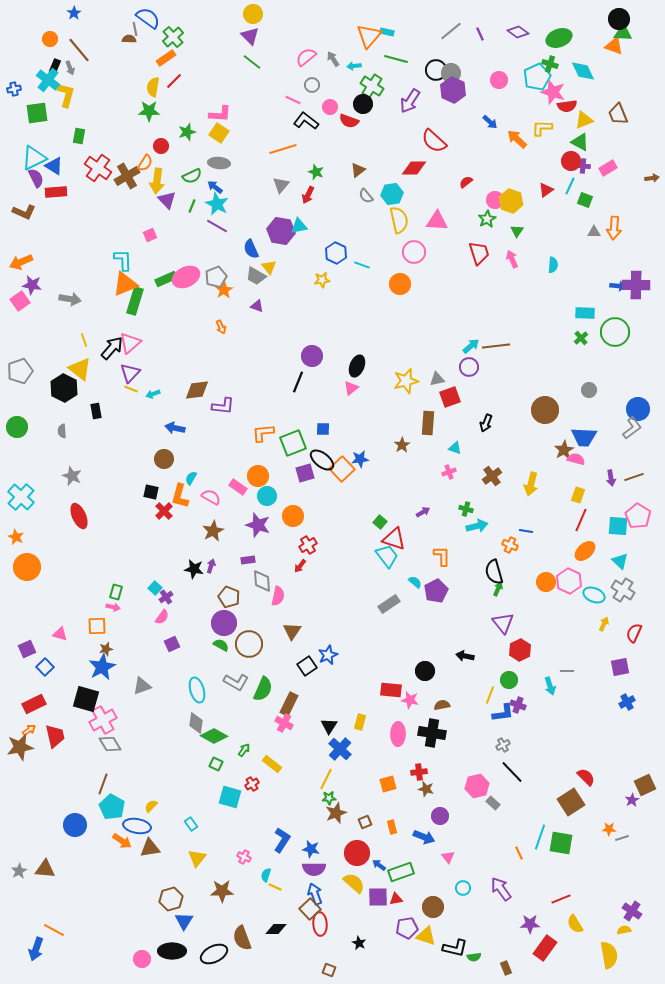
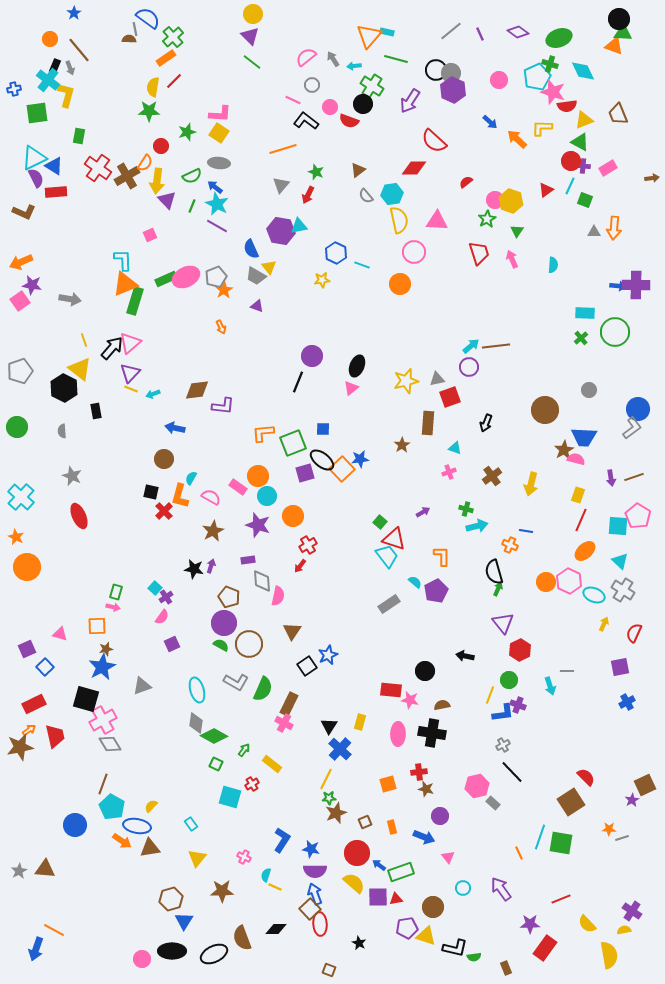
purple semicircle at (314, 869): moved 1 px right, 2 px down
yellow semicircle at (575, 924): moved 12 px right; rotated 12 degrees counterclockwise
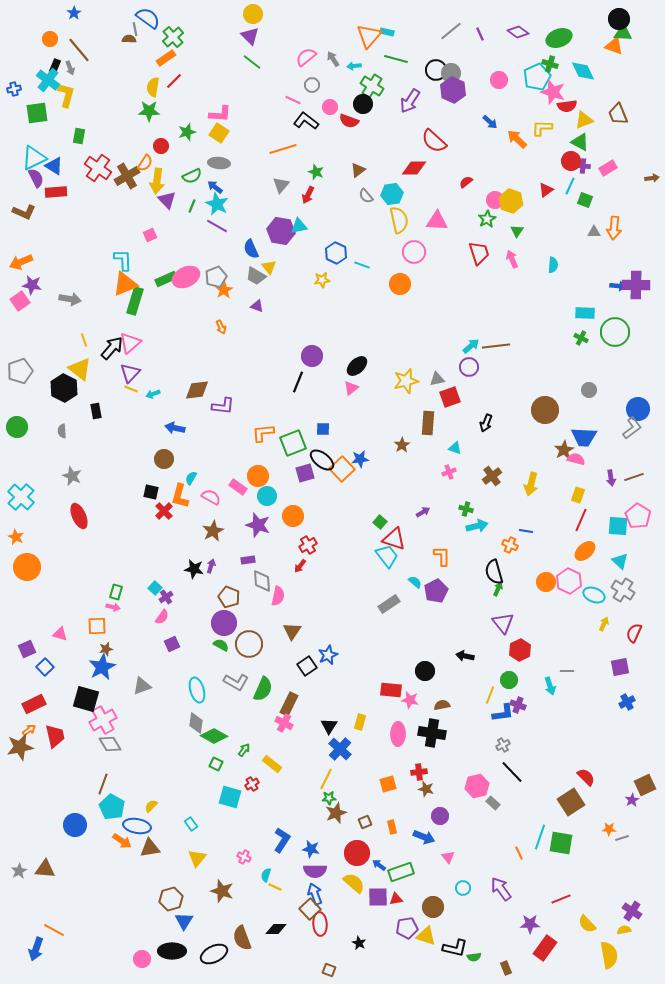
green cross at (581, 338): rotated 24 degrees counterclockwise
black ellipse at (357, 366): rotated 25 degrees clockwise
brown star at (222, 891): rotated 20 degrees clockwise
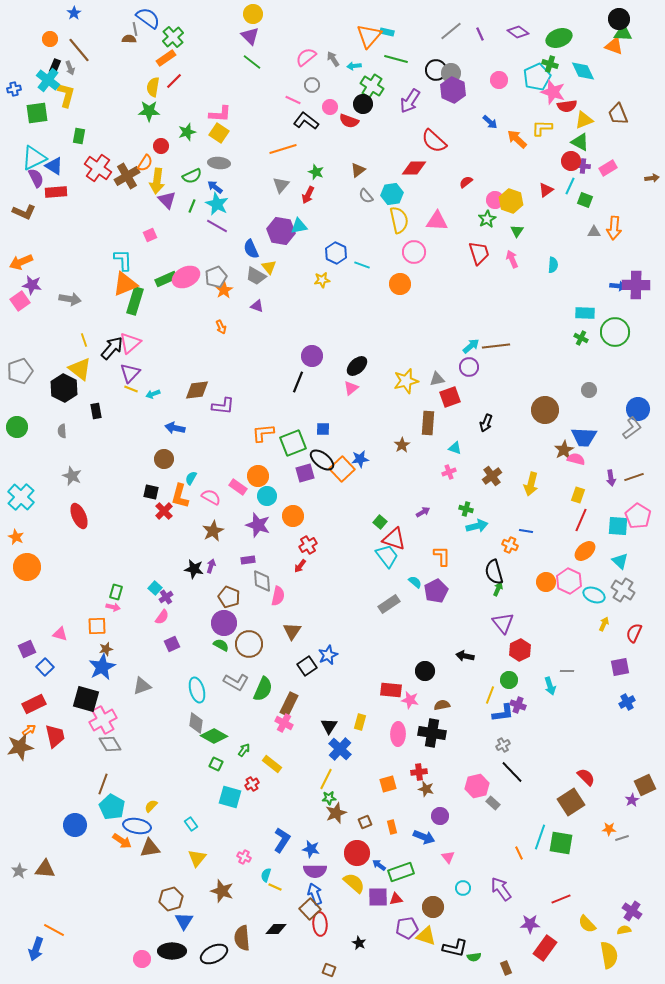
brown semicircle at (242, 938): rotated 15 degrees clockwise
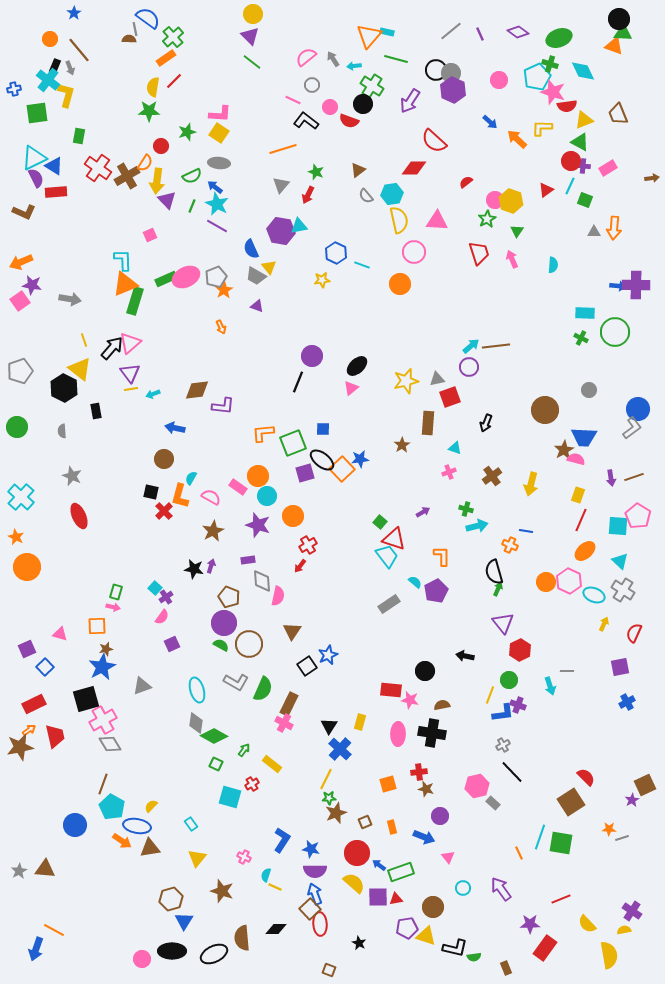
purple triangle at (130, 373): rotated 20 degrees counterclockwise
yellow line at (131, 389): rotated 32 degrees counterclockwise
black square at (86, 699): rotated 32 degrees counterclockwise
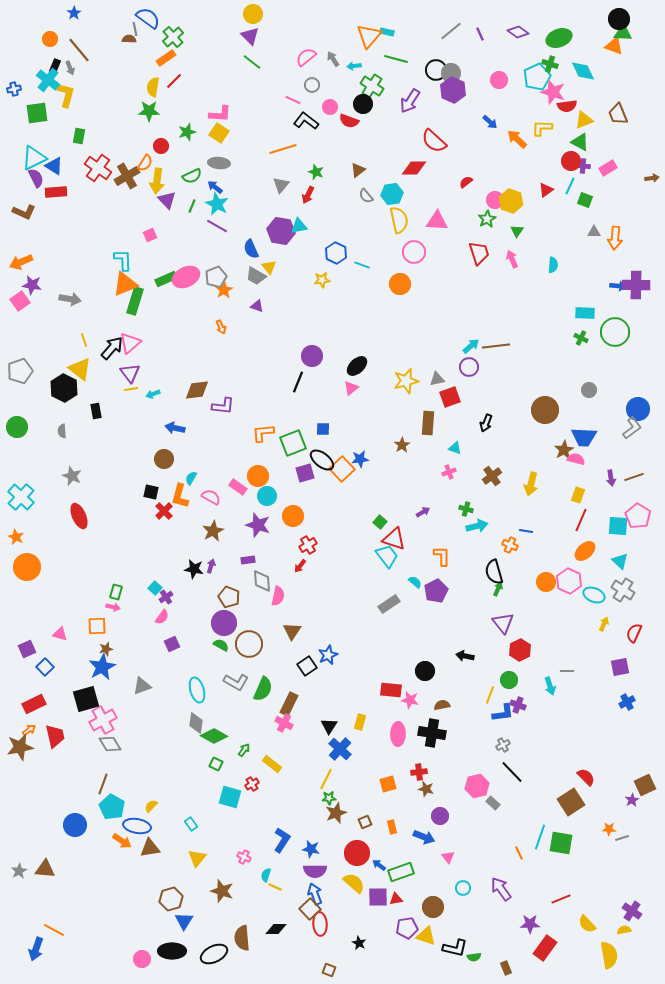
orange arrow at (614, 228): moved 1 px right, 10 px down
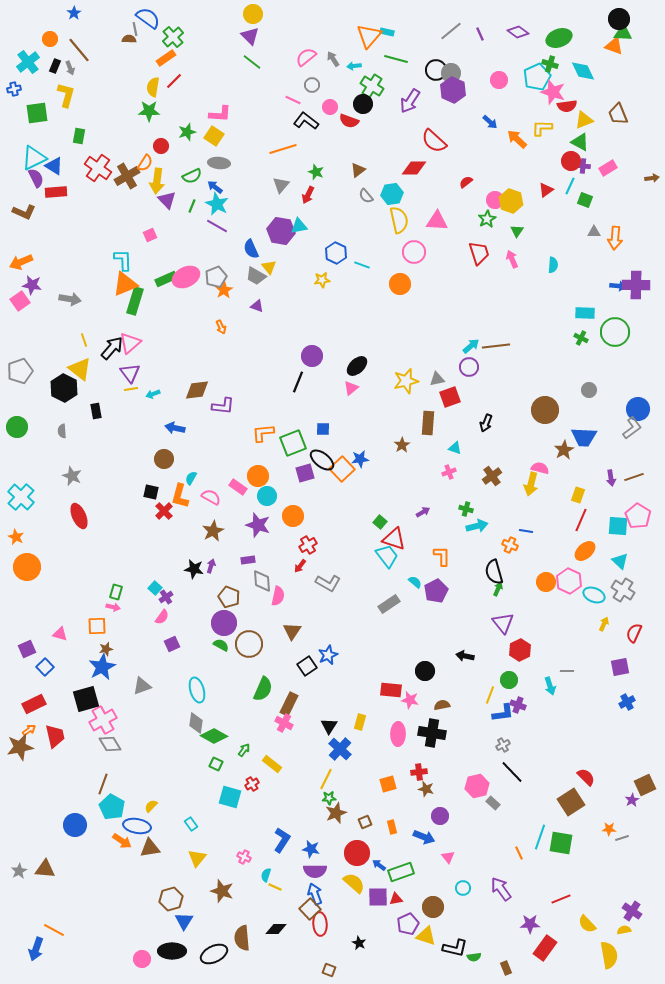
cyan cross at (48, 80): moved 20 px left, 18 px up; rotated 15 degrees clockwise
yellow square at (219, 133): moved 5 px left, 3 px down
pink semicircle at (576, 459): moved 36 px left, 9 px down
gray L-shape at (236, 682): moved 92 px right, 99 px up
purple pentagon at (407, 928): moved 1 px right, 4 px up; rotated 15 degrees counterclockwise
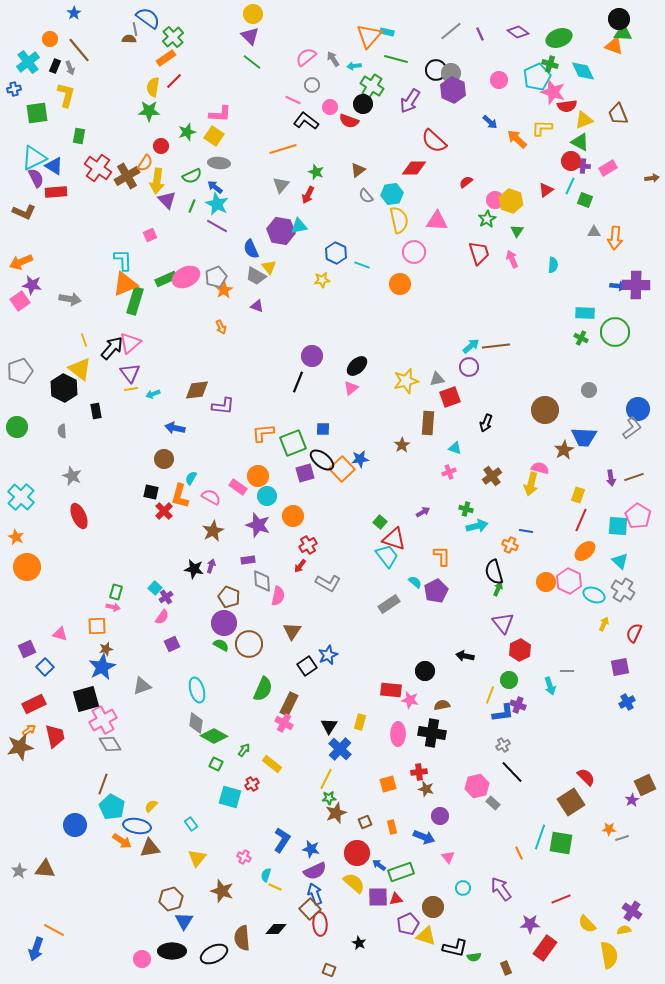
purple semicircle at (315, 871): rotated 25 degrees counterclockwise
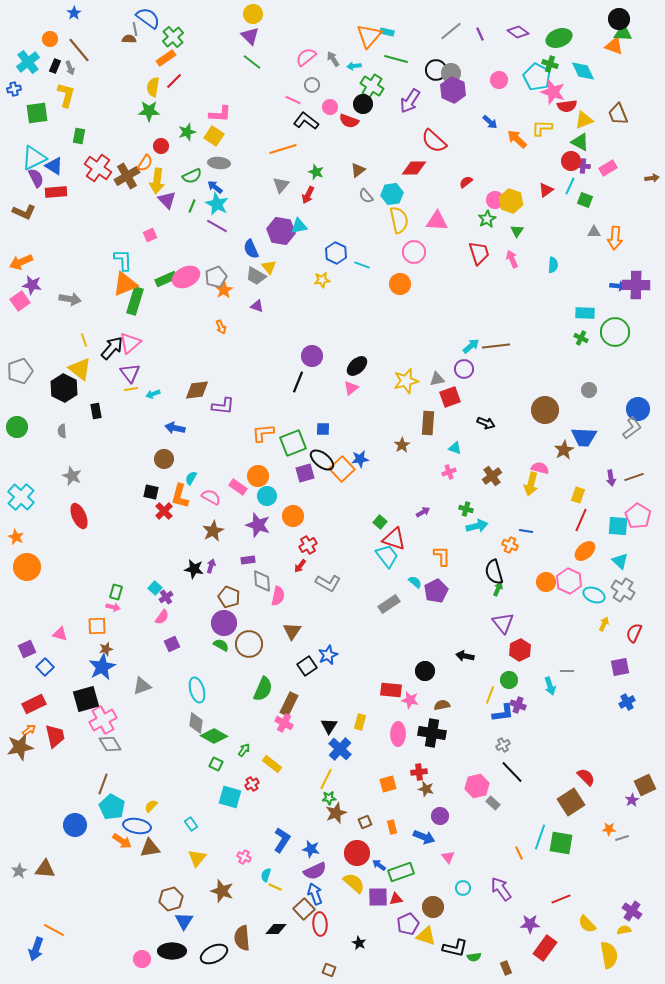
cyan pentagon at (537, 77): rotated 20 degrees counterclockwise
purple circle at (469, 367): moved 5 px left, 2 px down
black arrow at (486, 423): rotated 90 degrees counterclockwise
brown square at (310, 909): moved 6 px left
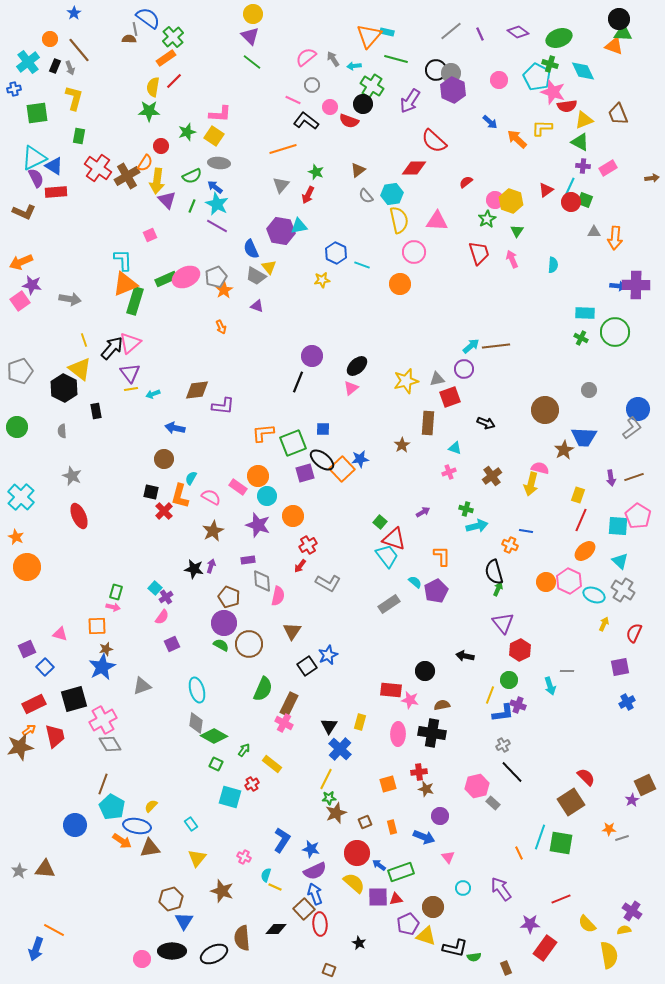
yellow L-shape at (66, 95): moved 8 px right, 3 px down
red circle at (571, 161): moved 41 px down
black square at (86, 699): moved 12 px left
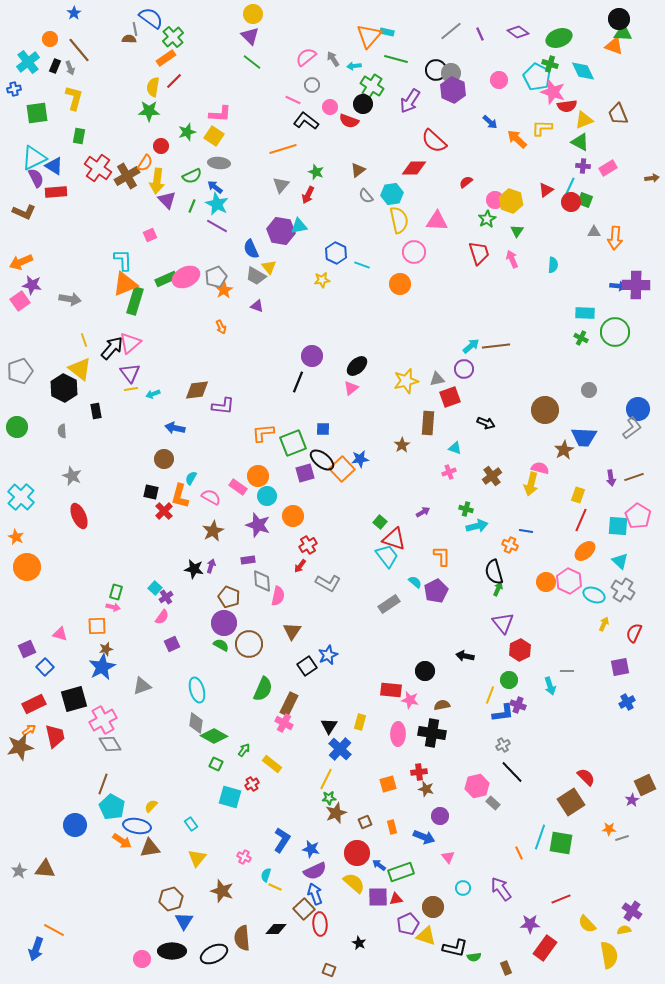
blue semicircle at (148, 18): moved 3 px right
